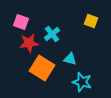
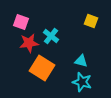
cyan cross: moved 1 px left, 2 px down; rotated 14 degrees counterclockwise
cyan triangle: moved 11 px right, 2 px down
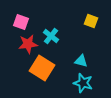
red star: moved 1 px left, 1 px down
cyan star: moved 1 px right, 1 px down
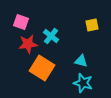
yellow square: moved 1 px right, 4 px down; rotated 32 degrees counterclockwise
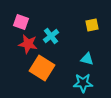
cyan cross: rotated 14 degrees clockwise
red star: rotated 18 degrees clockwise
cyan triangle: moved 6 px right, 2 px up
cyan star: rotated 18 degrees counterclockwise
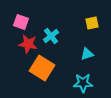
yellow square: moved 2 px up
cyan triangle: moved 5 px up; rotated 32 degrees counterclockwise
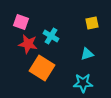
cyan cross: rotated 21 degrees counterclockwise
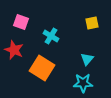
red star: moved 14 px left, 6 px down; rotated 12 degrees clockwise
cyan triangle: moved 5 px down; rotated 32 degrees counterclockwise
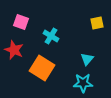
yellow square: moved 5 px right
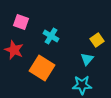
yellow square: moved 17 px down; rotated 24 degrees counterclockwise
cyan star: moved 1 px left, 2 px down
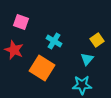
cyan cross: moved 3 px right, 5 px down
